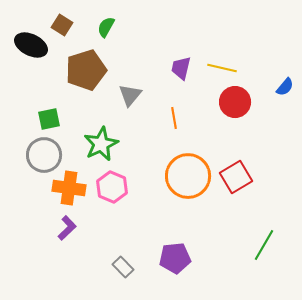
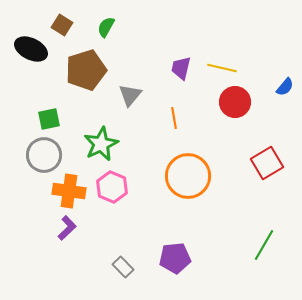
black ellipse: moved 4 px down
red square: moved 31 px right, 14 px up
orange cross: moved 3 px down
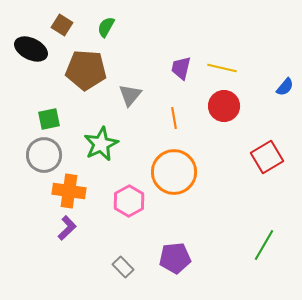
brown pentagon: rotated 21 degrees clockwise
red circle: moved 11 px left, 4 px down
red square: moved 6 px up
orange circle: moved 14 px left, 4 px up
pink hexagon: moved 17 px right, 14 px down; rotated 8 degrees clockwise
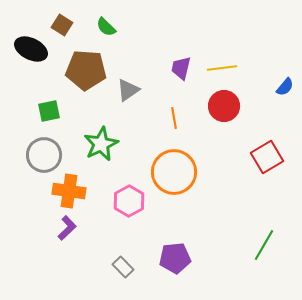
green semicircle: rotated 75 degrees counterclockwise
yellow line: rotated 20 degrees counterclockwise
gray triangle: moved 2 px left, 5 px up; rotated 15 degrees clockwise
green square: moved 8 px up
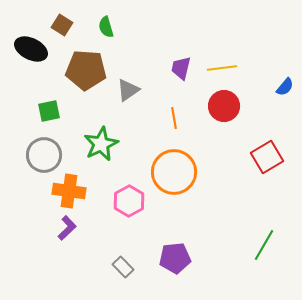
green semicircle: rotated 30 degrees clockwise
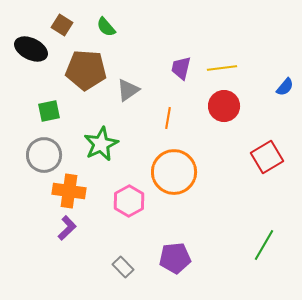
green semicircle: rotated 25 degrees counterclockwise
orange line: moved 6 px left; rotated 20 degrees clockwise
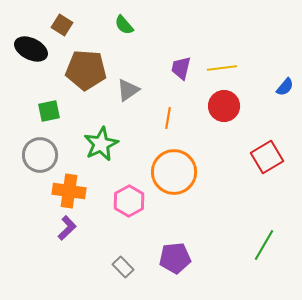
green semicircle: moved 18 px right, 2 px up
gray circle: moved 4 px left
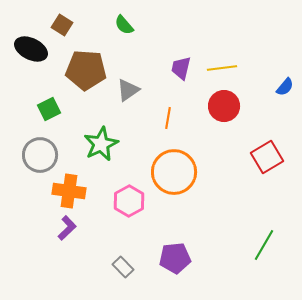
green square: moved 2 px up; rotated 15 degrees counterclockwise
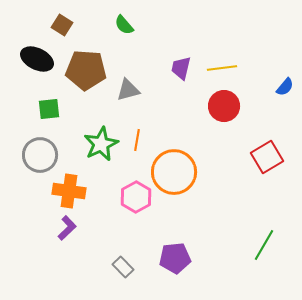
black ellipse: moved 6 px right, 10 px down
gray triangle: rotated 20 degrees clockwise
green square: rotated 20 degrees clockwise
orange line: moved 31 px left, 22 px down
pink hexagon: moved 7 px right, 4 px up
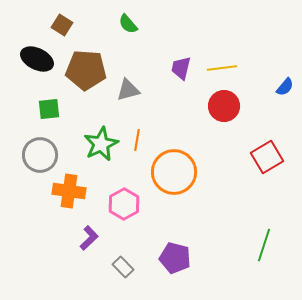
green semicircle: moved 4 px right, 1 px up
pink hexagon: moved 12 px left, 7 px down
purple L-shape: moved 22 px right, 10 px down
green line: rotated 12 degrees counterclockwise
purple pentagon: rotated 20 degrees clockwise
